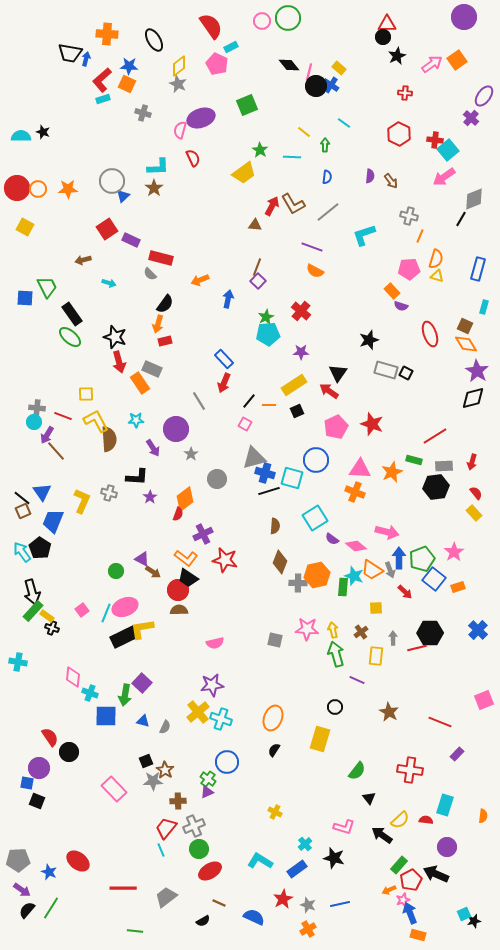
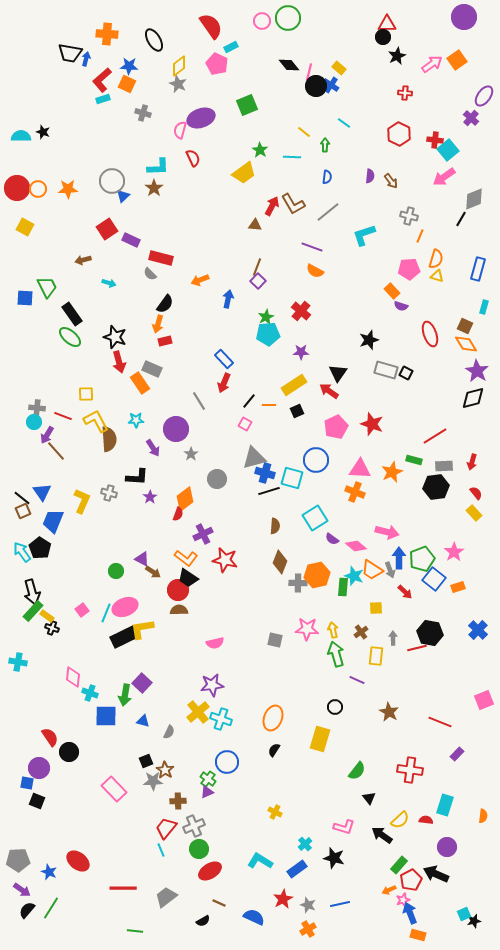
black hexagon at (430, 633): rotated 10 degrees clockwise
gray semicircle at (165, 727): moved 4 px right, 5 px down
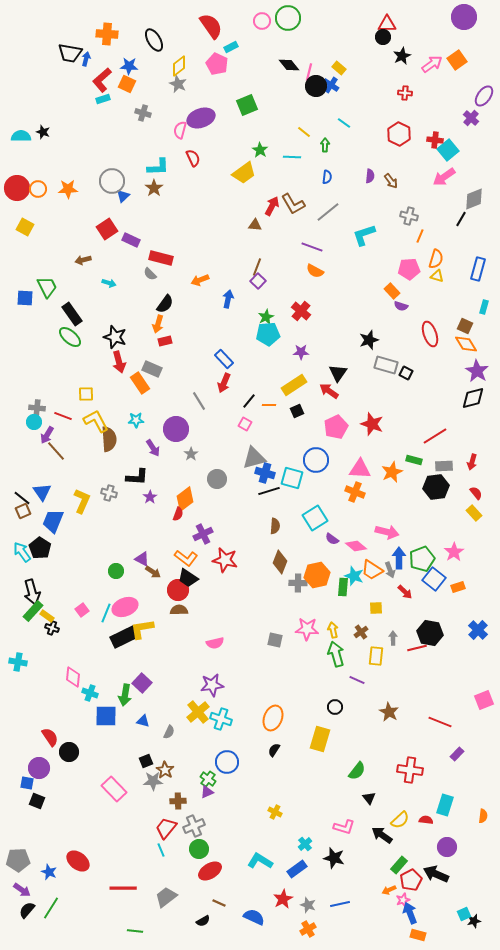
black star at (397, 56): moved 5 px right
gray rectangle at (386, 370): moved 5 px up
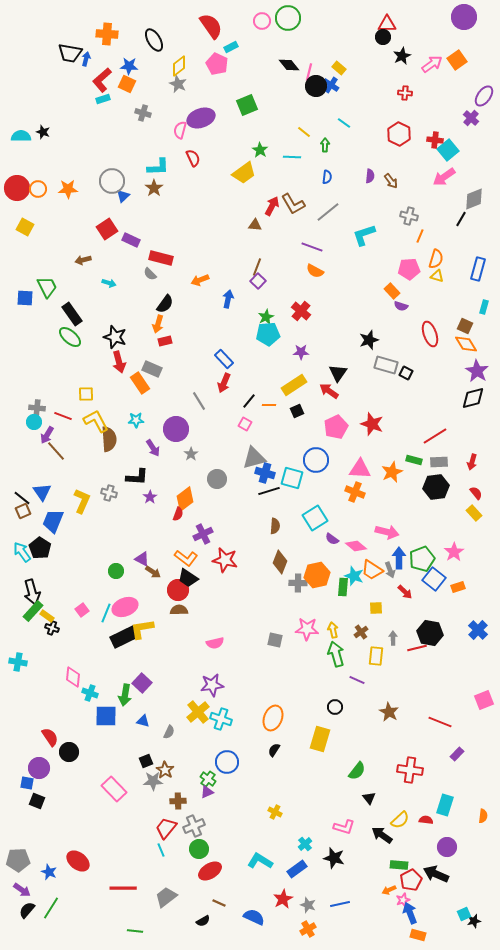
gray rectangle at (444, 466): moved 5 px left, 4 px up
green rectangle at (399, 865): rotated 54 degrees clockwise
